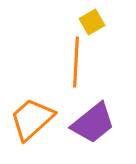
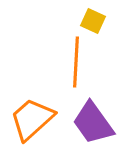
yellow square: moved 1 px right, 1 px up; rotated 35 degrees counterclockwise
purple trapezoid: rotated 93 degrees clockwise
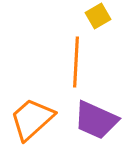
yellow square: moved 5 px right, 5 px up; rotated 35 degrees clockwise
purple trapezoid: moved 3 px right, 3 px up; rotated 30 degrees counterclockwise
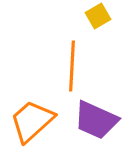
orange line: moved 4 px left, 4 px down
orange trapezoid: moved 2 px down
